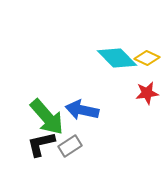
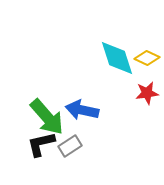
cyan diamond: rotated 27 degrees clockwise
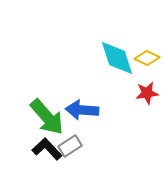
blue arrow: rotated 8 degrees counterclockwise
black L-shape: moved 6 px right, 5 px down; rotated 60 degrees clockwise
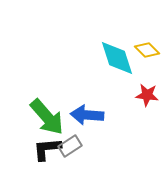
yellow diamond: moved 8 px up; rotated 20 degrees clockwise
red star: moved 2 px down; rotated 15 degrees clockwise
blue arrow: moved 5 px right, 5 px down
black L-shape: rotated 52 degrees counterclockwise
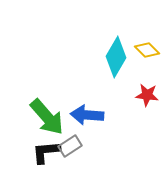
cyan diamond: moved 1 px left, 1 px up; rotated 48 degrees clockwise
black L-shape: moved 1 px left, 3 px down
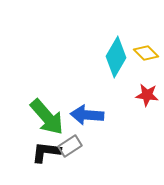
yellow diamond: moved 1 px left, 3 px down
black L-shape: rotated 12 degrees clockwise
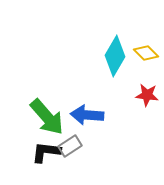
cyan diamond: moved 1 px left, 1 px up
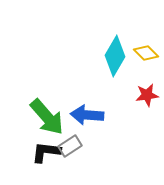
red star: rotated 15 degrees counterclockwise
